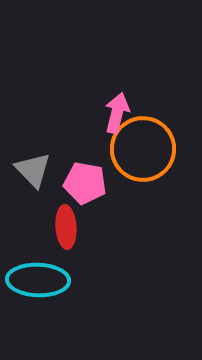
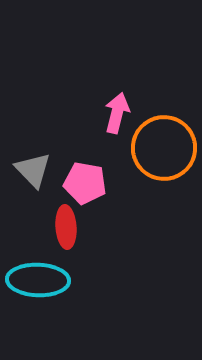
orange circle: moved 21 px right, 1 px up
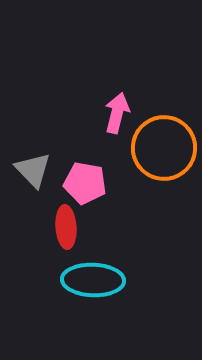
cyan ellipse: moved 55 px right
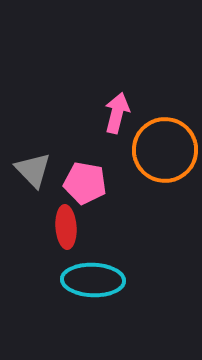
orange circle: moved 1 px right, 2 px down
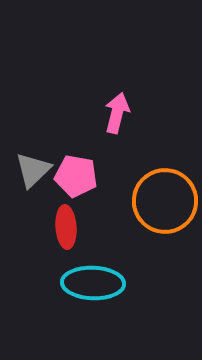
orange circle: moved 51 px down
gray triangle: rotated 30 degrees clockwise
pink pentagon: moved 9 px left, 7 px up
cyan ellipse: moved 3 px down
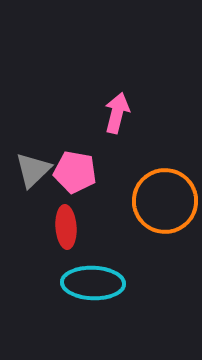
pink pentagon: moved 1 px left, 4 px up
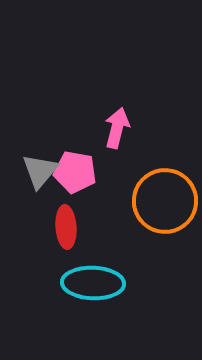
pink arrow: moved 15 px down
gray triangle: moved 7 px right, 1 px down; rotated 6 degrees counterclockwise
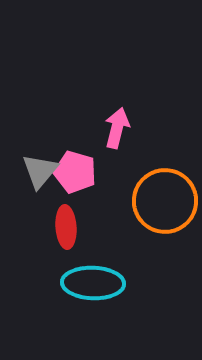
pink pentagon: rotated 6 degrees clockwise
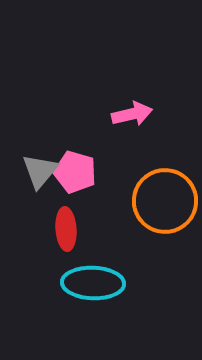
pink arrow: moved 15 px right, 14 px up; rotated 63 degrees clockwise
red ellipse: moved 2 px down
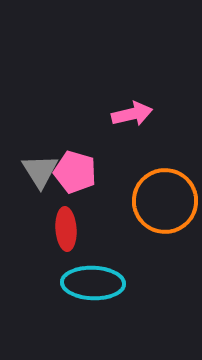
gray triangle: rotated 12 degrees counterclockwise
